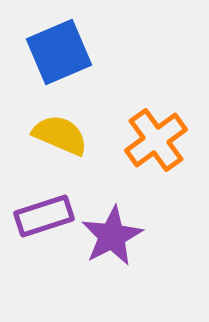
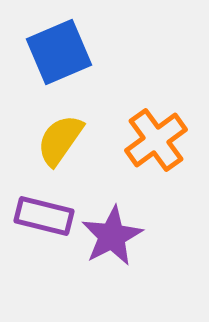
yellow semicircle: moved 5 px down; rotated 78 degrees counterclockwise
purple rectangle: rotated 32 degrees clockwise
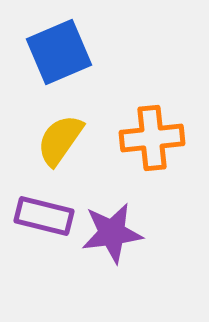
orange cross: moved 4 px left, 2 px up; rotated 30 degrees clockwise
purple star: moved 3 px up; rotated 20 degrees clockwise
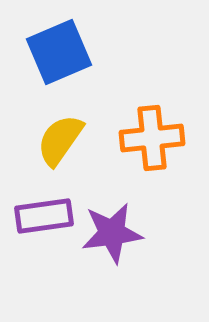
purple rectangle: rotated 22 degrees counterclockwise
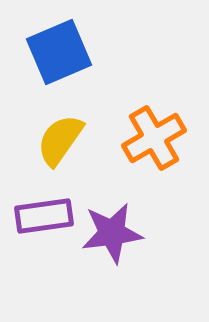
orange cross: moved 2 px right; rotated 24 degrees counterclockwise
